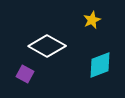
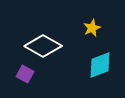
yellow star: moved 8 px down
white diamond: moved 4 px left
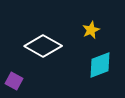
yellow star: moved 1 px left, 2 px down
purple square: moved 11 px left, 7 px down
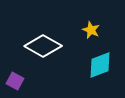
yellow star: rotated 24 degrees counterclockwise
purple square: moved 1 px right
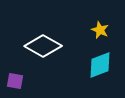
yellow star: moved 9 px right
purple square: rotated 18 degrees counterclockwise
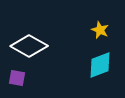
white diamond: moved 14 px left
purple square: moved 2 px right, 3 px up
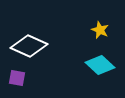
white diamond: rotated 6 degrees counterclockwise
cyan diamond: rotated 64 degrees clockwise
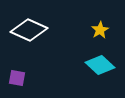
yellow star: rotated 18 degrees clockwise
white diamond: moved 16 px up
